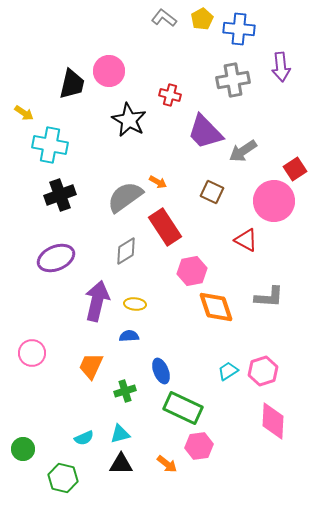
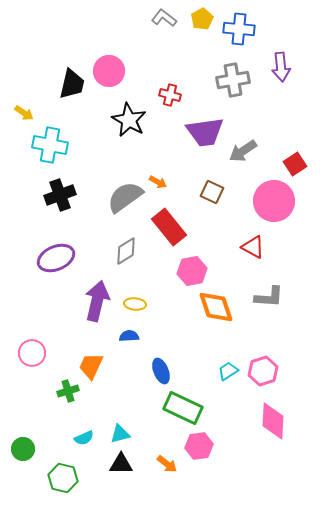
purple trapezoid at (205, 132): rotated 54 degrees counterclockwise
red square at (295, 169): moved 5 px up
red rectangle at (165, 227): moved 4 px right; rotated 6 degrees counterclockwise
red triangle at (246, 240): moved 7 px right, 7 px down
green cross at (125, 391): moved 57 px left
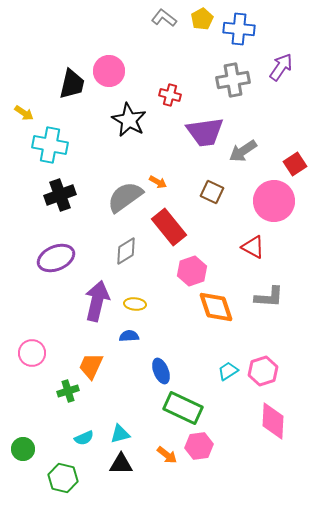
purple arrow at (281, 67): rotated 140 degrees counterclockwise
pink hexagon at (192, 271): rotated 8 degrees counterclockwise
orange arrow at (167, 464): moved 9 px up
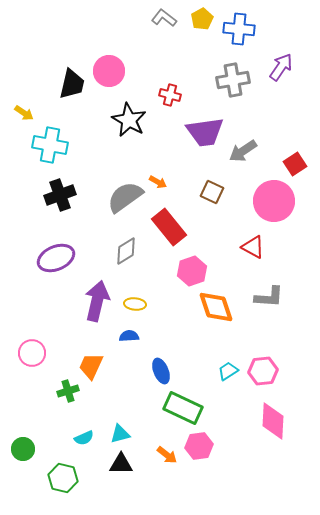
pink hexagon at (263, 371): rotated 12 degrees clockwise
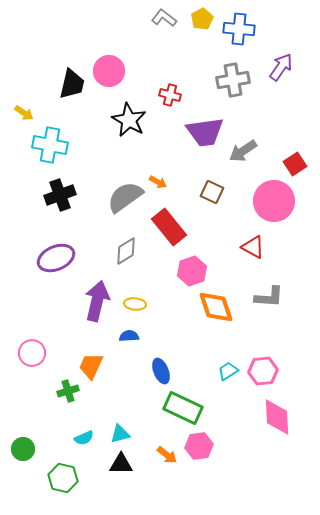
pink diamond at (273, 421): moved 4 px right, 4 px up; rotated 6 degrees counterclockwise
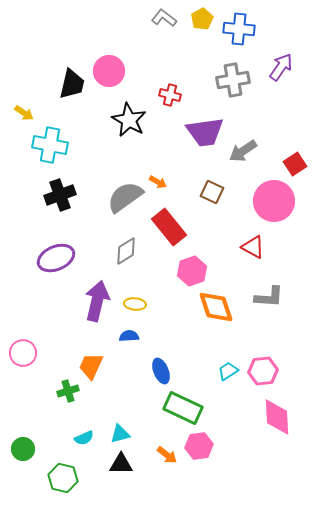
pink circle at (32, 353): moved 9 px left
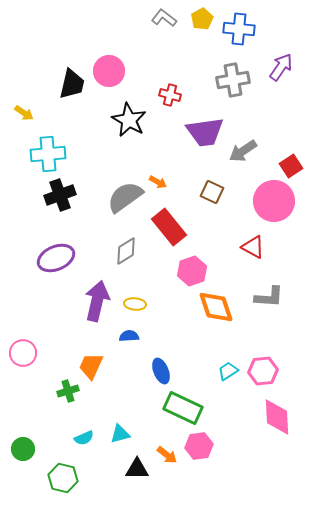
cyan cross at (50, 145): moved 2 px left, 9 px down; rotated 16 degrees counterclockwise
red square at (295, 164): moved 4 px left, 2 px down
black triangle at (121, 464): moved 16 px right, 5 px down
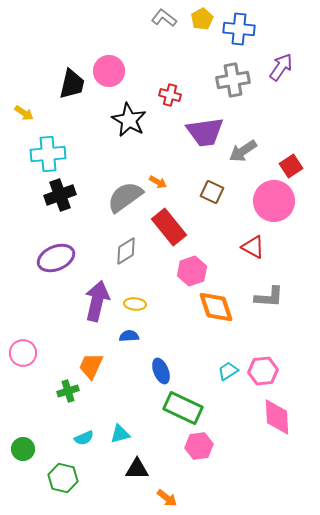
orange arrow at (167, 455): moved 43 px down
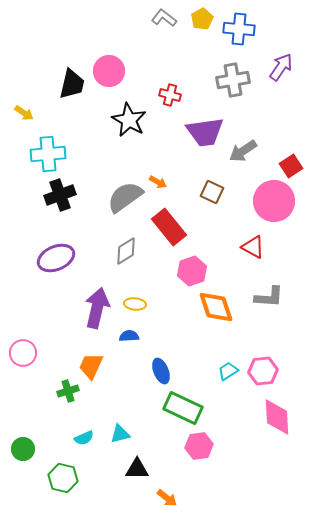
purple arrow at (97, 301): moved 7 px down
